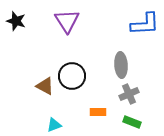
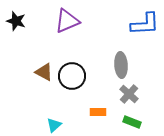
purple triangle: rotated 40 degrees clockwise
brown triangle: moved 1 px left, 14 px up
gray cross: rotated 24 degrees counterclockwise
cyan triangle: rotated 21 degrees counterclockwise
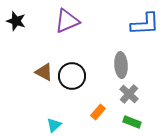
orange rectangle: rotated 49 degrees counterclockwise
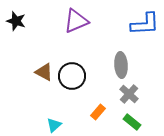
purple triangle: moved 9 px right
green rectangle: rotated 18 degrees clockwise
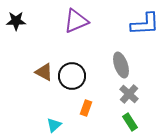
black star: rotated 18 degrees counterclockwise
gray ellipse: rotated 15 degrees counterclockwise
orange rectangle: moved 12 px left, 4 px up; rotated 21 degrees counterclockwise
green rectangle: moved 2 px left; rotated 18 degrees clockwise
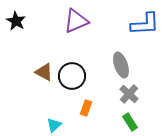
black star: rotated 30 degrees clockwise
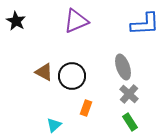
gray ellipse: moved 2 px right, 2 px down
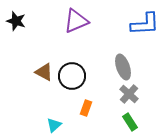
black star: rotated 12 degrees counterclockwise
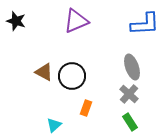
gray ellipse: moved 9 px right
